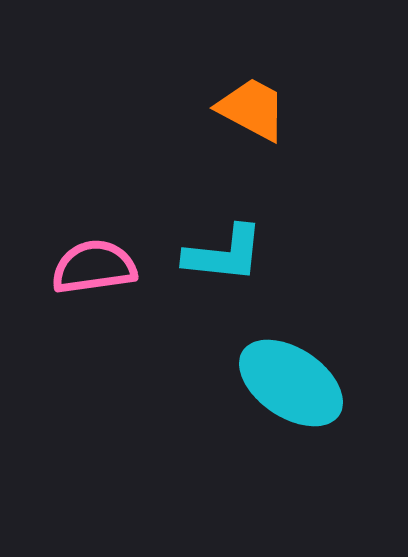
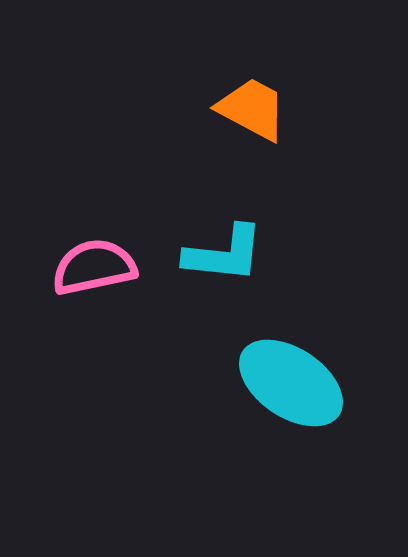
pink semicircle: rotated 4 degrees counterclockwise
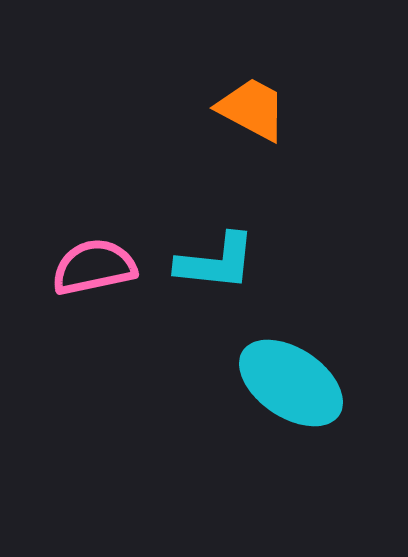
cyan L-shape: moved 8 px left, 8 px down
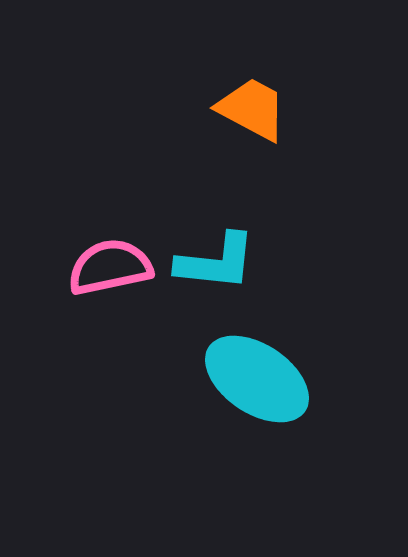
pink semicircle: moved 16 px right
cyan ellipse: moved 34 px left, 4 px up
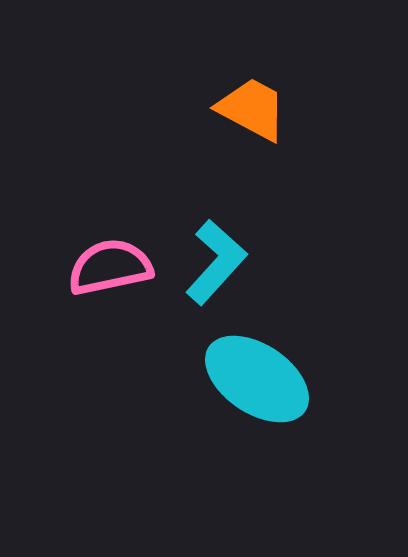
cyan L-shape: rotated 54 degrees counterclockwise
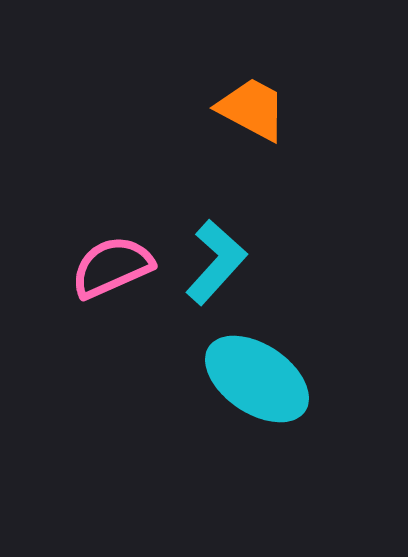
pink semicircle: moved 2 px right; rotated 12 degrees counterclockwise
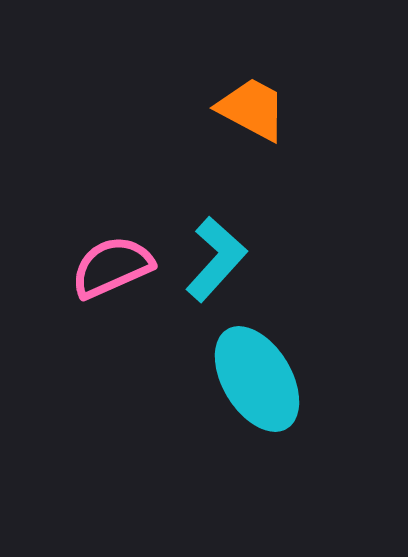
cyan L-shape: moved 3 px up
cyan ellipse: rotated 25 degrees clockwise
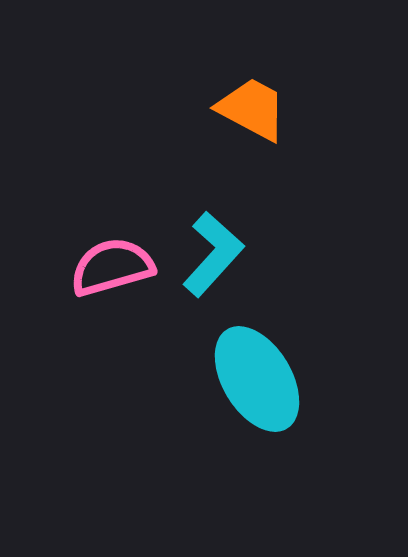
cyan L-shape: moved 3 px left, 5 px up
pink semicircle: rotated 8 degrees clockwise
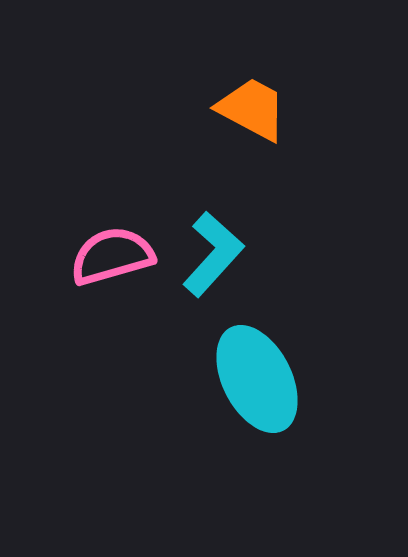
pink semicircle: moved 11 px up
cyan ellipse: rotated 4 degrees clockwise
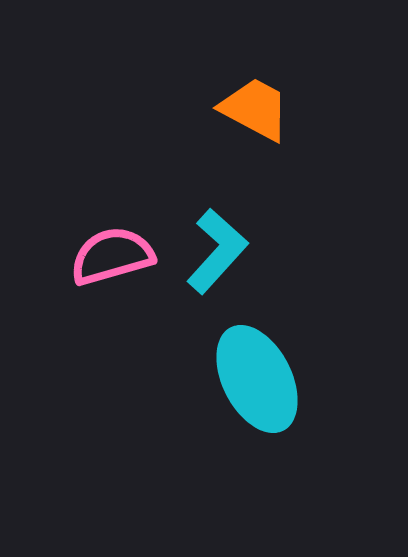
orange trapezoid: moved 3 px right
cyan L-shape: moved 4 px right, 3 px up
